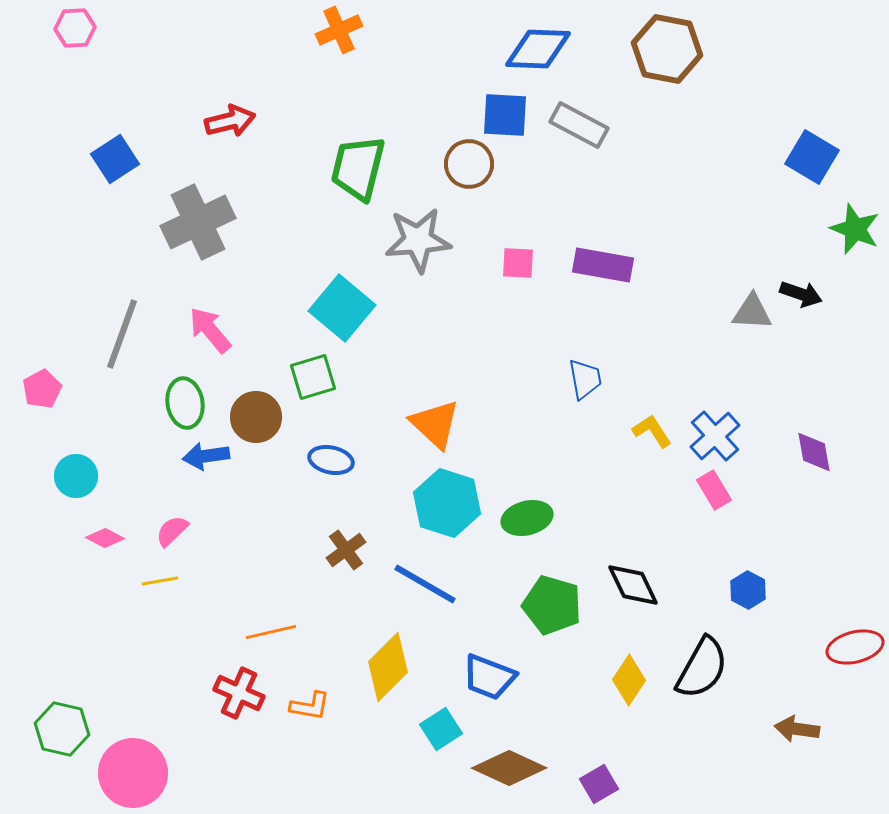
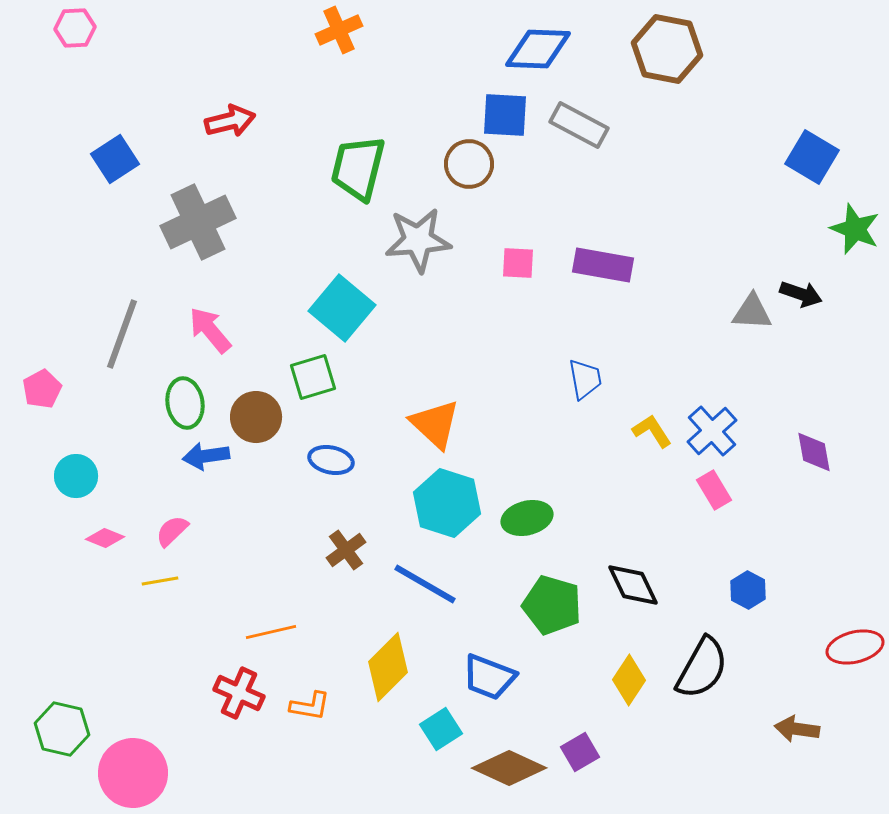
blue cross at (715, 436): moved 3 px left, 5 px up
pink diamond at (105, 538): rotated 6 degrees counterclockwise
purple square at (599, 784): moved 19 px left, 32 px up
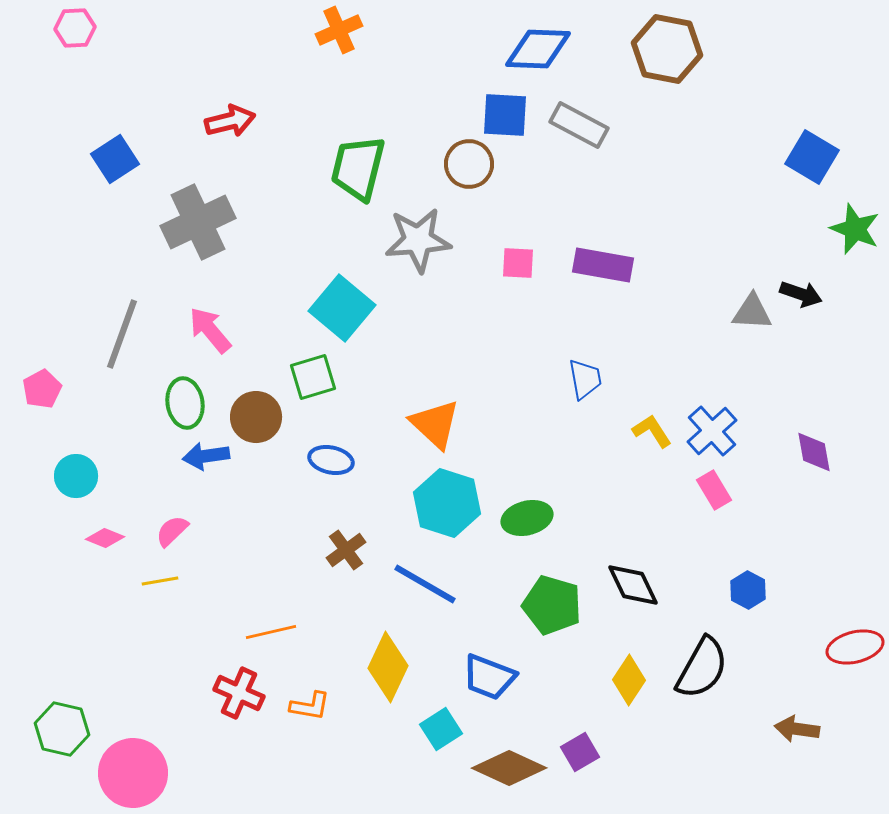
yellow diamond at (388, 667): rotated 20 degrees counterclockwise
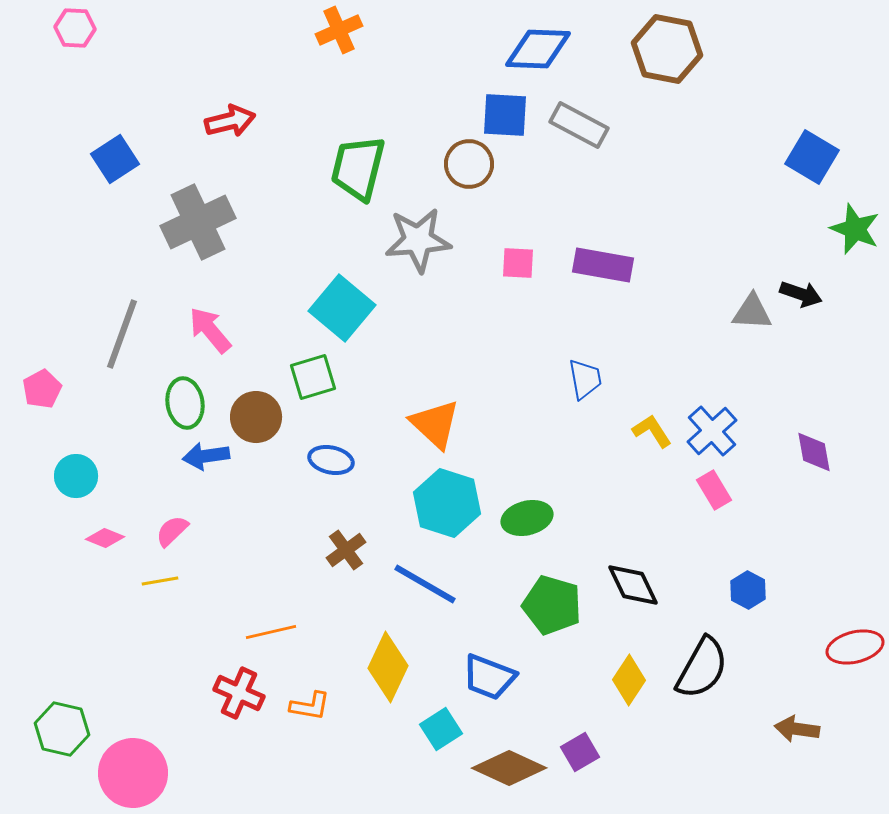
pink hexagon at (75, 28): rotated 6 degrees clockwise
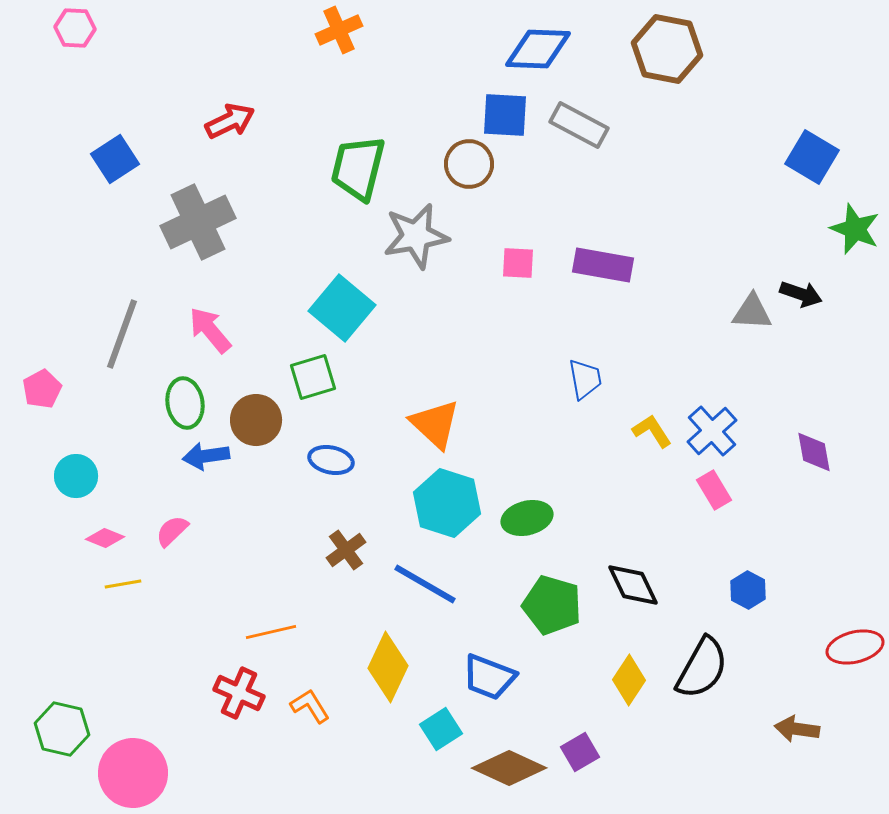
red arrow at (230, 121): rotated 12 degrees counterclockwise
gray star at (418, 240): moved 2 px left, 4 px up; rotated 6 degrees counterclockwise
brown circle at (256, 417): moved 3 px down
yellow line at (160, 581): moved 37 px left, 3 px down
orange L-shape at (310, 706): rotated 132 degrees counterclockwise
